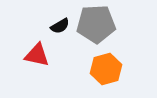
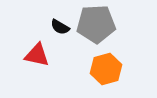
black semicircle: moved 1 px down; rotated 60 degrees clockwise
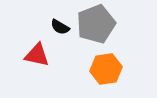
gray pentagon: rotated 18 degrees counterclockwise
orange hexagon: rotated 8 degrees clockwise
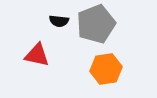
black semicircle: moved 1 px left, 6 px up; rotated 24 degrees counterclockwise
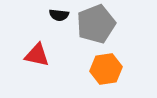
black semicircle: moved 6 px up
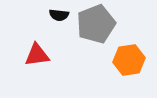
red triangle: rotated 20 degrees counterclockwise
orange hexagon: moved 23 px right, 9 px up
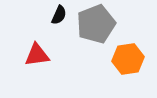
black semicircle: rotated 72 degrees counterclockwise
orange hexagon: moved 1 px left, 1 px up
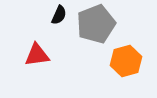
orange hexagon: moved 2 px left, 2 px down; rotated 8 degrees counterclockwise
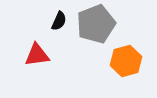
black semicircle: moved 6 px down
